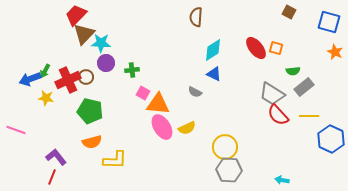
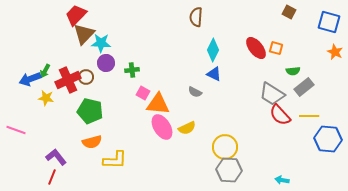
cyan diamond: rotated 30 degrees counterclockwise
red semicircle: moved 2 px right
blue hexagon: moved 3 px left; rotated 20 degrees counterclockwise
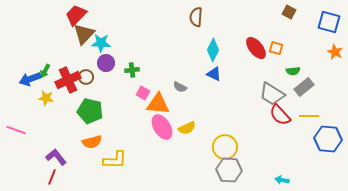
gray semicircle: moved 15 px left, 5 px up
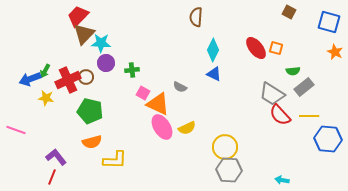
red trapezoid: moved 2 px right, 1 px down
orange triangle: rotated 20 degrees clockwise
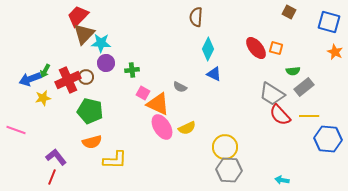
cyan diamond: moved 5 px left, 1 px up
yellow star: moved 3 px left; rotated 21 degrees counterclockwise
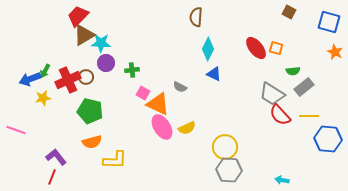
brown triangle: moved 1 px down; rotated 15 degrees clockwise
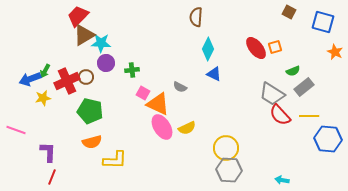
blue square: moved 6 px left
orange square: moved 1 px left, 1 px up; rotated 32 degrees counterclockwise
green semicircle: rotated 16 degrees counterclockwise
red cross: moved 1 px left, 1 px down
yellow circle: moved 1 px right, 1 px down
purple L-shape: moved 8 px left, 5 px up; rotated 40 degrees clockwise
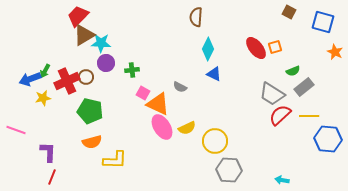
red semicircle: rotated 90 degrees clockwise
yellow circle: moved 11 px left, 7 px up
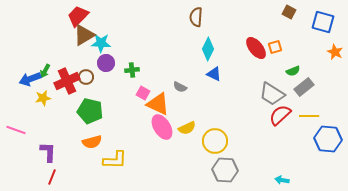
gray hexagon: moved 4 px left
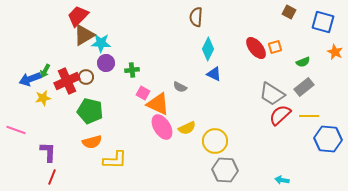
green semicircle: moved 10 px right, 9 px up
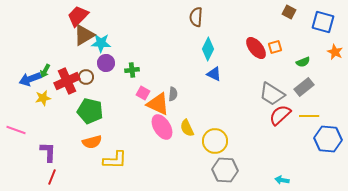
gray semicircle: moved 7 px left, 7 px down; rotated 112 degrees counterclockwise
yellow semicircle: rotated 90 degrees clockwise
